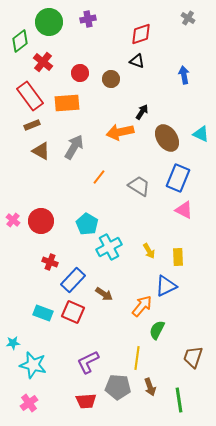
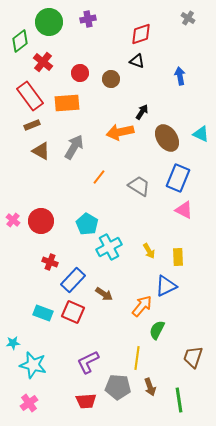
blue arrow at (184, 75): moved 4 px left, 1 px down
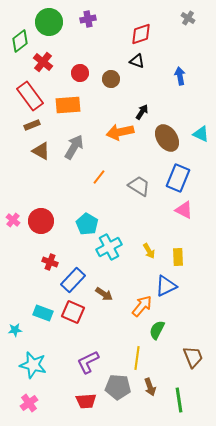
orange rectangle at (67, 103): moved 1 px right, 2 px down
cyan star at (13, 343): moved 2 px right, 13 px up
brown trapezoid at (193, 357): rotated 140 degrees clockwise
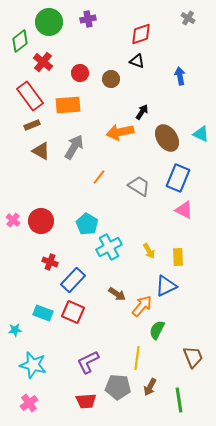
brown arrow at (104, 294): moved 13 px right
brown arrow at (150, 387): rotated 48 degrees clockwise
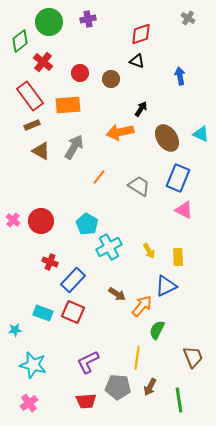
black arrow at (142, 112): moved 1 px left, 3 px up
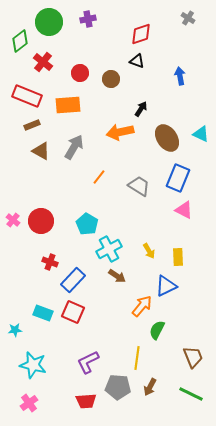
red rectangle at (30, 96): moved 3 px left; rotated 32 degrees counterclockwise
cyan cross at (109, 247): moved 2 px down
brown arrow at (117, 294): moved 18 px up
green line at (179, 400): moved 12 px right, 6 px up; rotated 55 degrees counterclockwise
